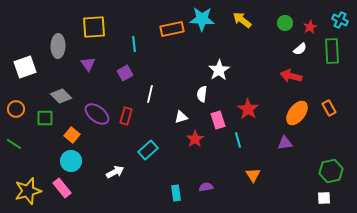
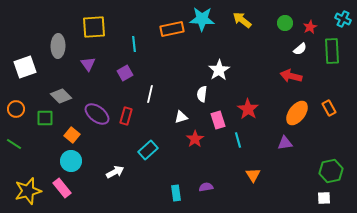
cyan cross at (340, 20): moved 3 px right, 1 px up
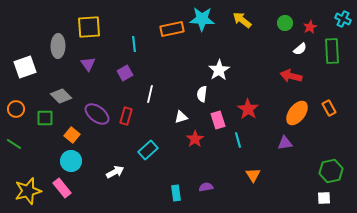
yellow square at (94, 27): moved 5 px left
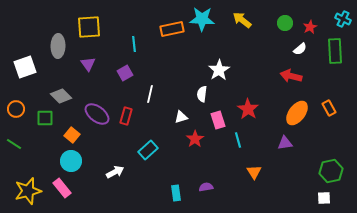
green rectangle at (332, 51): moved 3 px right
orange triangle at (253, 175): moved 1 px right, 3 px up
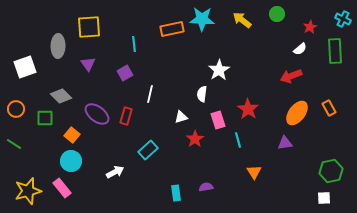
green circle at (285, 23): moved 8 px left, 9 px up
red arrow at (291, 76): rotated 35 degrees counterclockwise
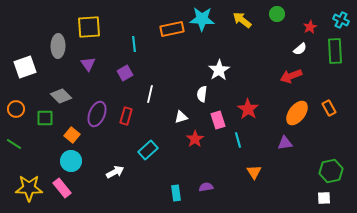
cyan cross at (343, 19): moved 2 px left, 1 px down
purple ellipse at (97, 114): rotated 75 degrees clockwise
yellow star at (28, 191): moved 1 px right, 3 px up; rotated 16 degrees clockwise
